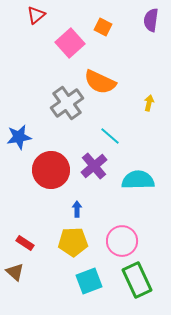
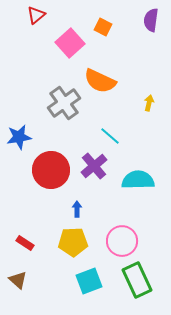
orange semicircle: moved 1 px up
gray cross: moved 3 px left
brown triangle: moved 3 px right, 8 px down
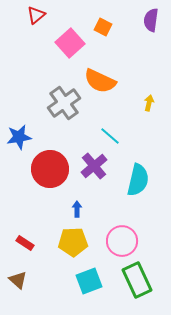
red circle: moved 1 px left, 1 px up
cyan semicircle: rotated 104 degrees clockwise
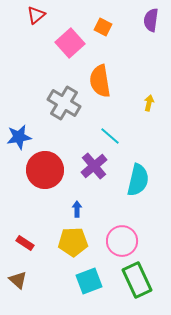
orange semicircle: rotated 56 degrees clockwise
gray cross: rotated 24 degrees counterclockwise
red circle: moved 5 px left, 1 px down
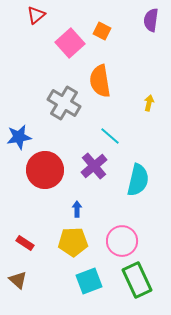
orange square: moved 1 px left, 4 px down
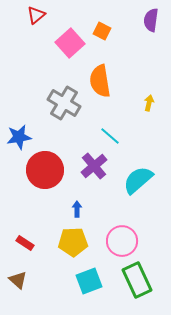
cyan semicircle: rotated 144 degrees counterclockwise
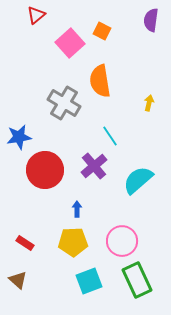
cyan line: rotated 15 degrees clockwise
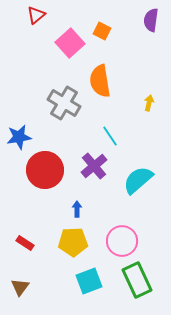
brown triangle: moved 2 px right, 7 px down; rotated 24 degrees clockwise
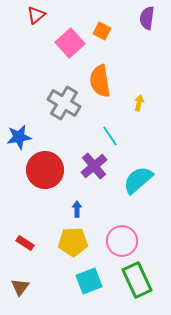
purple semicircle: moved 4 px left, 2 px up
yellow arrow: moved 10 px left
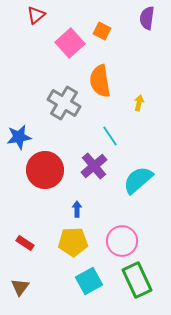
cyan square: rotated 8 degrees counterclockwise
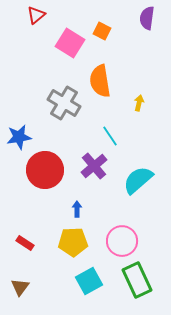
pink square: rotated 16 degrees counterclockwise
